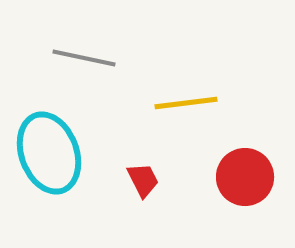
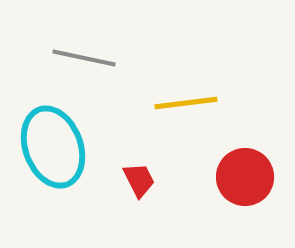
cyan ellipse: moved 4 px right, 6 px up
red trapezoid: moved 4 px left
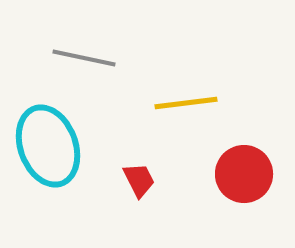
cyan ellipse: moved 5 px left, 1 px up
red circle: moved 1 px left, 3 px up
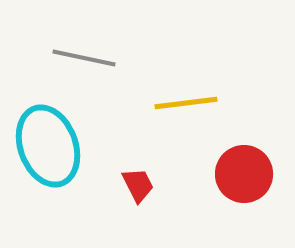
red trapezoid: moved 1 px left, 5 px down
